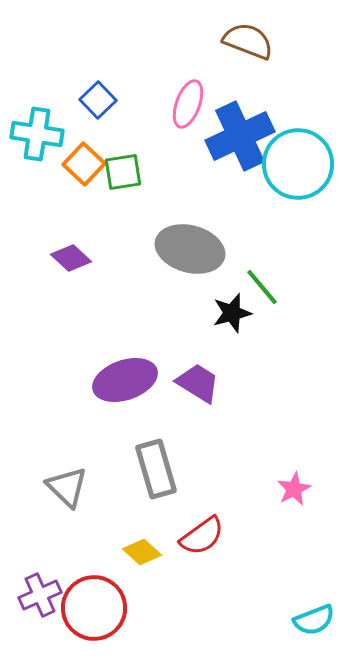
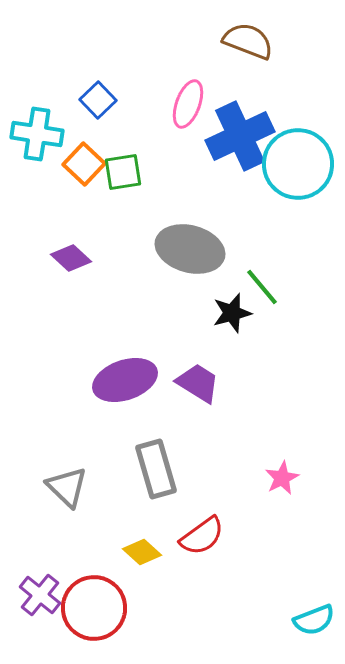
pink star: moved 12 px left, 11 px up
purple cross: rotated 27 degrees counterclockwise
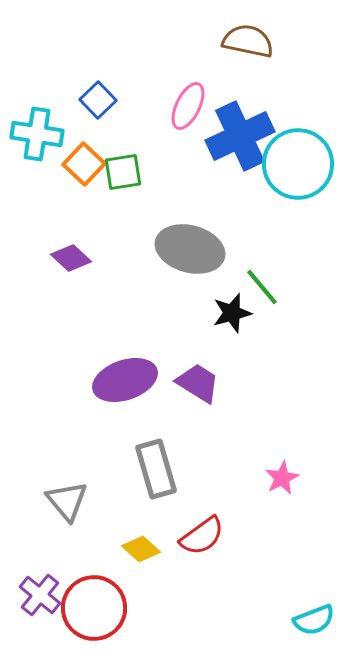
brown semicircle: rotated 9 degrees counterclockwise
pink ellipse: moved 2 px down; rotated 6 degrees clockwise
gray triangle: moved 14 px down; rotated 6 degrees clockwise
yellow diamond: moved 1 px left, 3 px up
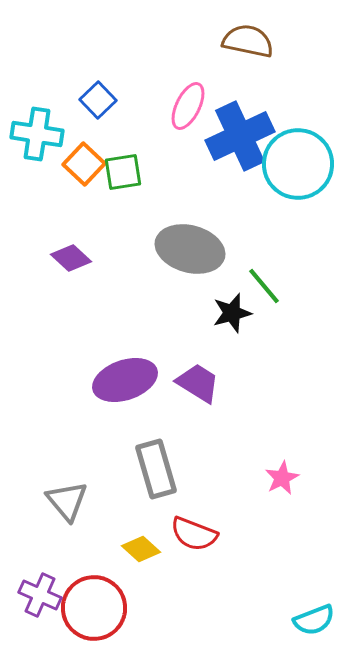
green line: moved 2 px right, 1 px up
red semicircle: moved 8 px left, 2 px up; rotated 57 degrees clockwise
purple cross: rotated 15 degrees counterclockwise
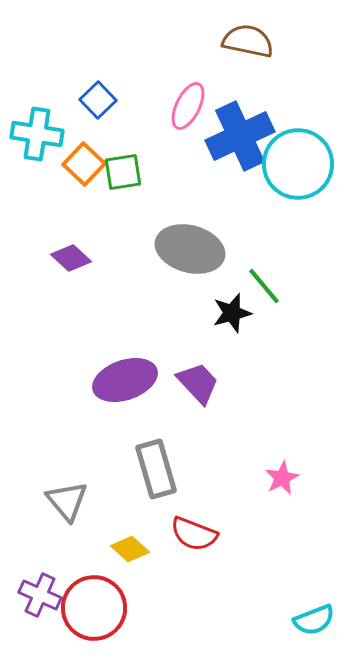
purple trapezoid: rotated 15 degrees clockwise
yellow diamond: moved 11 px left
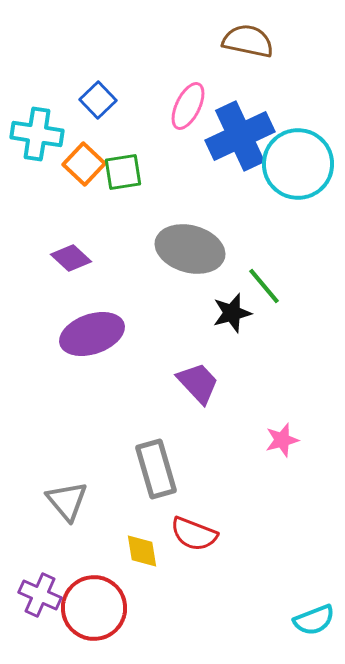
purple ellipse: moved 33 px left, 46 px up
pink star: moved 38 px up; rotated 12 degrees clockwise
yellow diamond: moved 12 px right, 2 px down; rotated 39 degrees clockwise
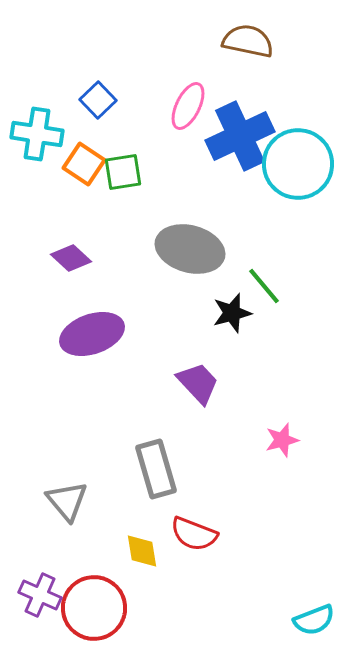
orange square: rotated 9 degrees counterclockwise
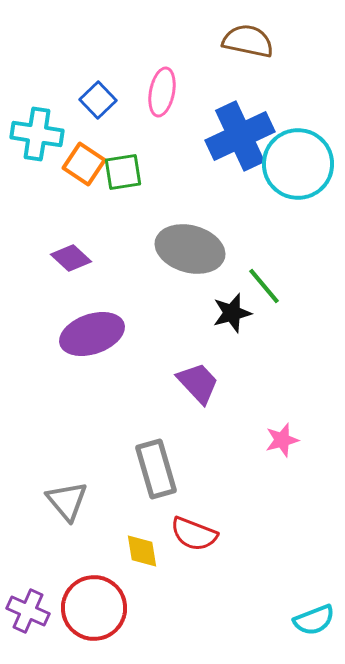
pink ellipse: moved 26 px left, 14 px up; rotated 15 degrees counterclockwise
purple cross: moved 12 px left, 16 px down
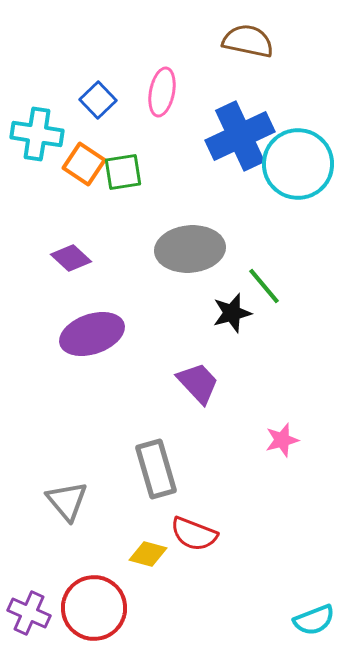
gray ellipse: rotated 20 degrees counterclockwise
yellow diamond: moved 6 px right, 3 px down; rotated 66 degrees counterclockwise
purple cross: moved 1 px right, 2 px down
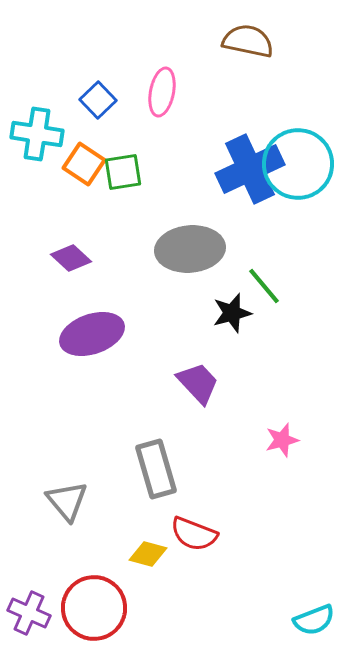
blue cross: moved 10 px right, 33 px down
